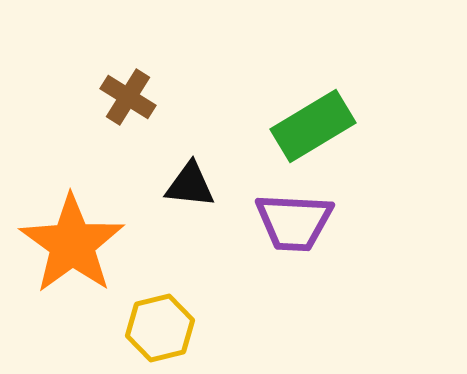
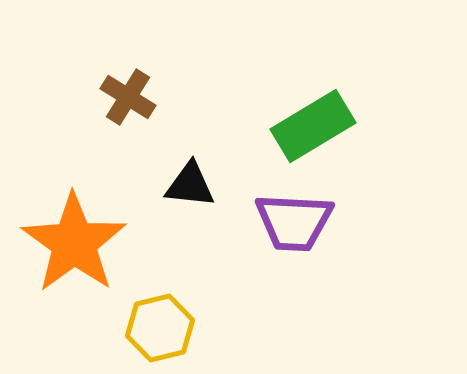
orange star: moved 2 px right, 1 px up
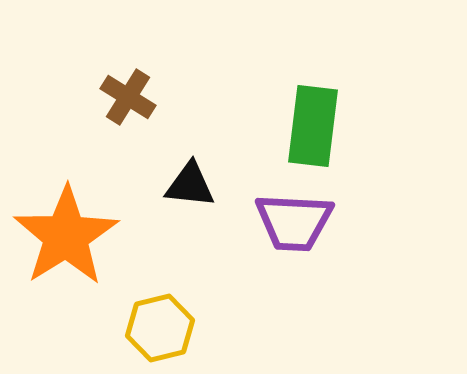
green rectangle: rotated 52 degrees counterclockwise
orange star: moved 8 px left, 7 px up; rotated 4 degrees clockwise
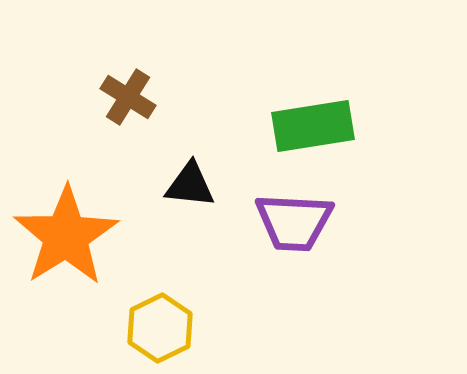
green rectangle: rotated 74 degrees clockwise
yellow hexagon: rotated 12 degrees counterclockwise
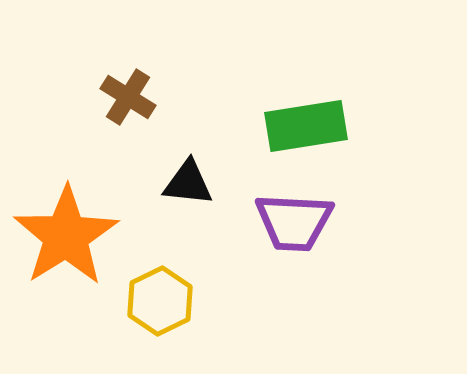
green rectangle: moved 7 px left
black triangle: moved 2 px left, 2 px up
yellow hexagon: moved 27 px up
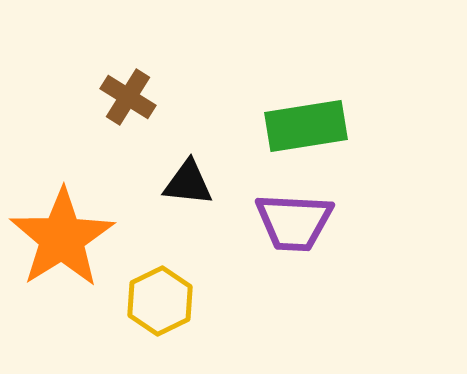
orange star: moved 4 px left, 2 px down
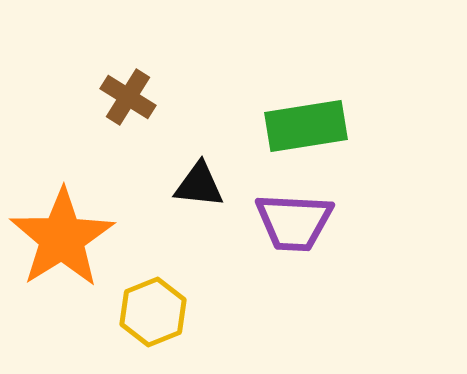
black triangle: moved 11 px right, 2 px down
yellow hexagon: moved 7 px left, 11 px down; rotated 4 degrees clockwise
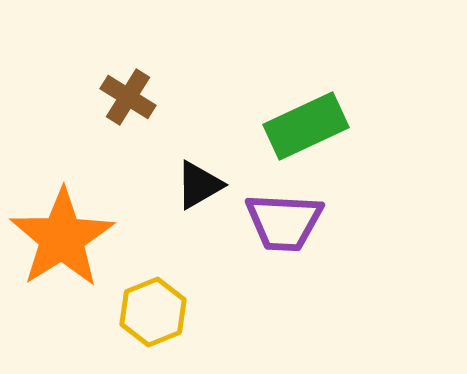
green rectangle: rotated 16 degrees counterclockwise
black triangle: rotated 36 degrees counterclockwise
purple trapezoid: moved 10 px left
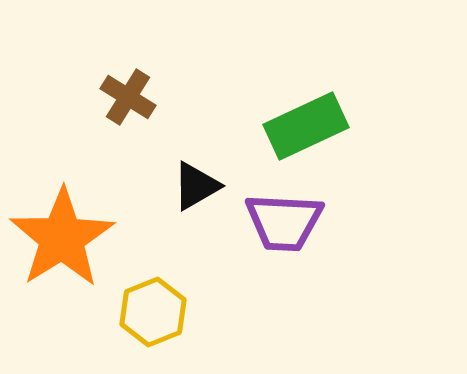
black triangle: moved 3 px left, 1 px down
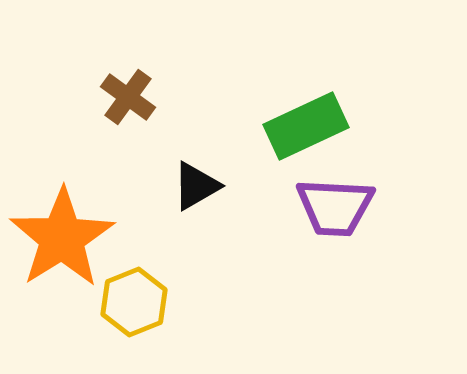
brown cross: rotated 4 degrees clockwise
purple trapezoid: moved 51 px right, 15 px up
yellow hexagon: moved 19 px left, 10 px up
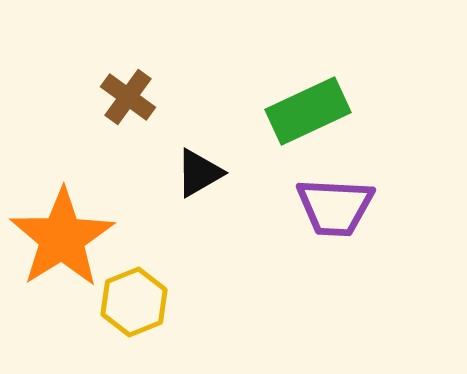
green rectangle: moved 2 px right, 15 px up
black triangle: moved 3 px right, 13 px up
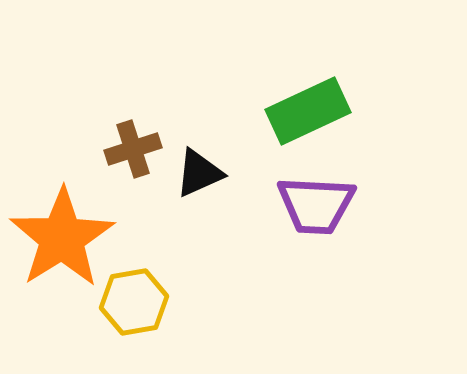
brown cross: moved 5 px right, 52 px down; rotated 36 degrees clockwise
black triangle: rotated 6 degrees clockwise
purple trapezoid: moved 19 px left, 2 px up
yellow hexagon: rotated 12 degrees clockwise
